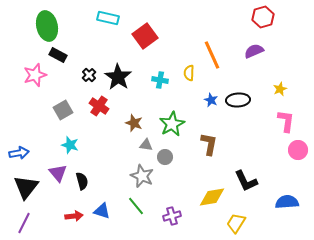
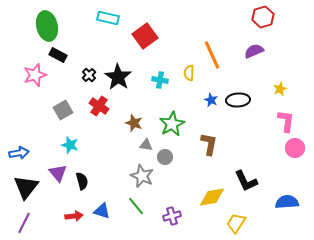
pink circle: moved 3 px left, 2 px up
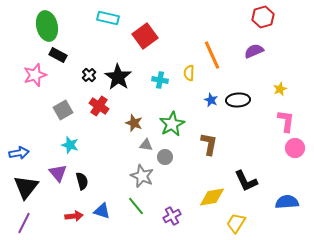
purple cross: rotated 12 degrees counterclockwise
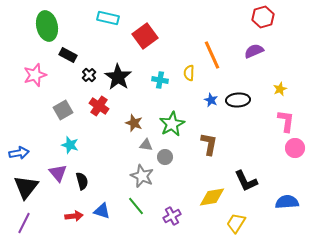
black rectangle: moved 10 px right
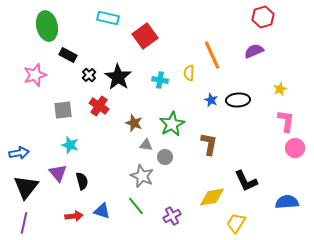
gray square: rotated 24 degrees clockwise
purple line: rotated 15 degrees counterclockwise
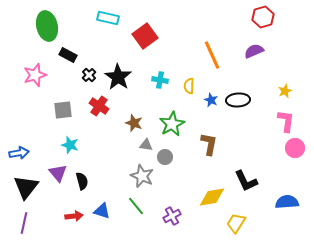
yellow semicircle: moved 13 px down
yellow star: moved 5 px right, 2 px down
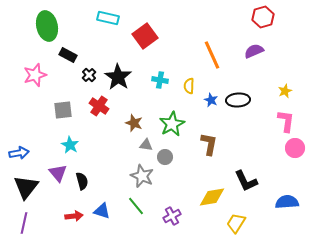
cyan star: rotated 12 degrees clockwise
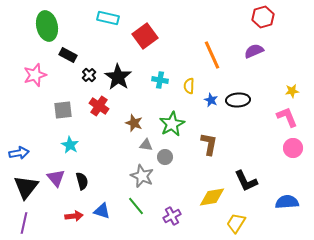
yellow star: moved 7 px right; rotated 16 degrees clockwise
pink L-shape: moved 1 px right, 4 px up; rotated 30 degrees counterclockwise
pink circle: moved 2 px left
purple triangle: moved 2 px left, 5 px down
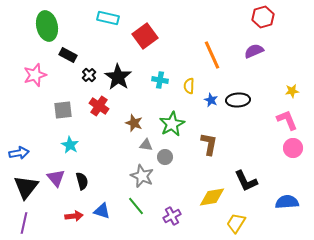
pink L-shape: moved 3 px down
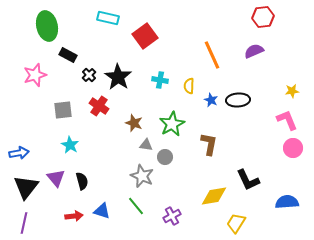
red hexagon: rotated 10 degrees clockwise
black L-shape: moved 2 px right, 1 px up
yellow diamond: moved 2 px right, 1 px up
